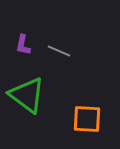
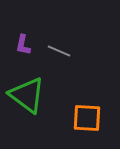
orange square: moved 1 px up
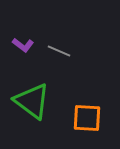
purple L-shape: rotated 65 degrees counterclockwise
green triangle: moved 5 px right, 6 px down
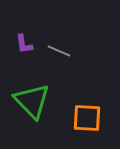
purple L-shape: moved 1 px right, 1 px up; rotated 45 degrees clockwise
green triangle: rotated 9 degrees clockwise
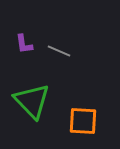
orange square: moved 4 px left, 3 px down
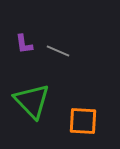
gray line: moved 1 px left
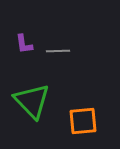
gray line: rotated 25 degrees counterclockwise
orange square: rotated 8 degrees counterclockwise
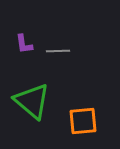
green triangle: rotated 6 degrees counterclockwise
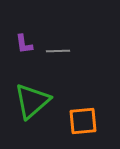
green triangle: rotated 39 degrees clockwise
